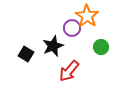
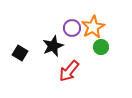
orange star: moved 6 px right, 11 px down; rotated 10 degrees clockwise
black square: moved 6 px left, 1 px up
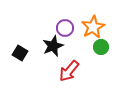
purple circle: moved 7 px left
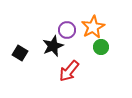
purple circle: moved 2 px right, 2 px down
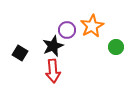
orange star: moved 1 px left, 1 px up
green circle: moved 15 px right
red arrow: moved 16 px left; rotated 45 degrees counterclockwise
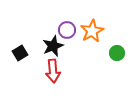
orange star: moved 5 px down
green circle: moved 1 px right, 6 px down
black square: rotated 28 degrees clockwise
